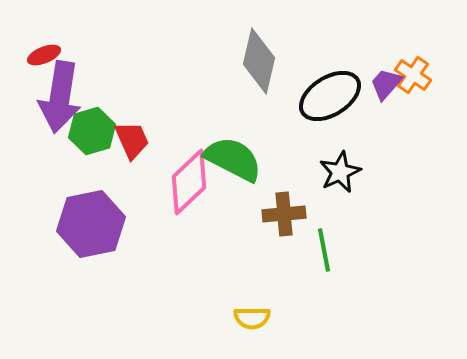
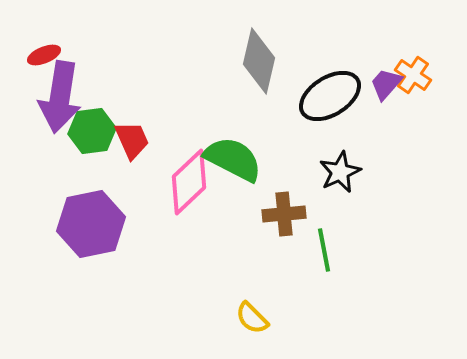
green hexagon: rotated 9 degrees clockwise
yellow semicircle: rotated 45 degrees clockwise
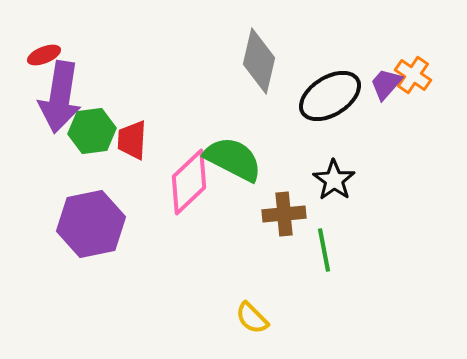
red trapezoid: rotated 153 degrees counterclockwise
black star: moved 6 px left, 8 px down; rotated 12 degrees counterclockwise
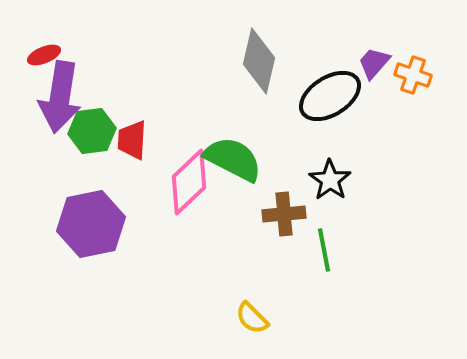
orange cross: rotated 15 degrees counterclockwise
purple trapezoid: moved 12 px left, 21 px up
black star: moved 4 px left
